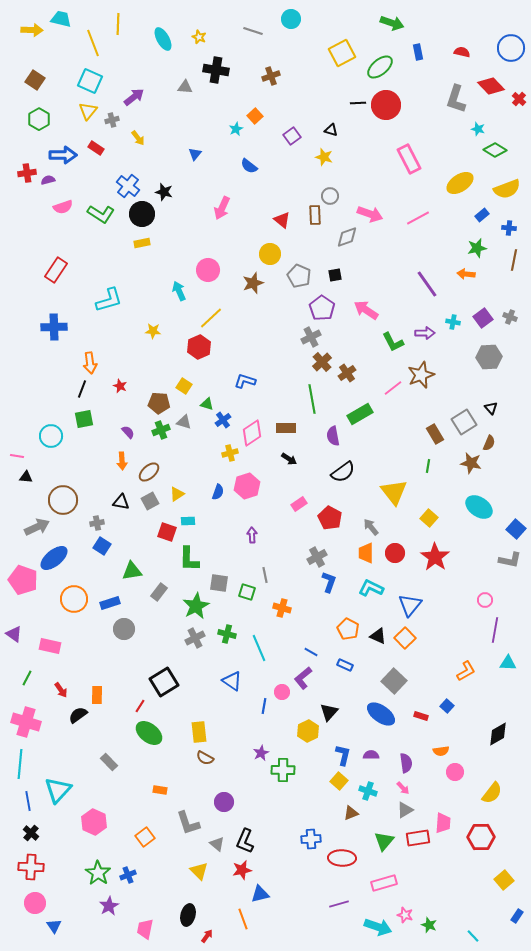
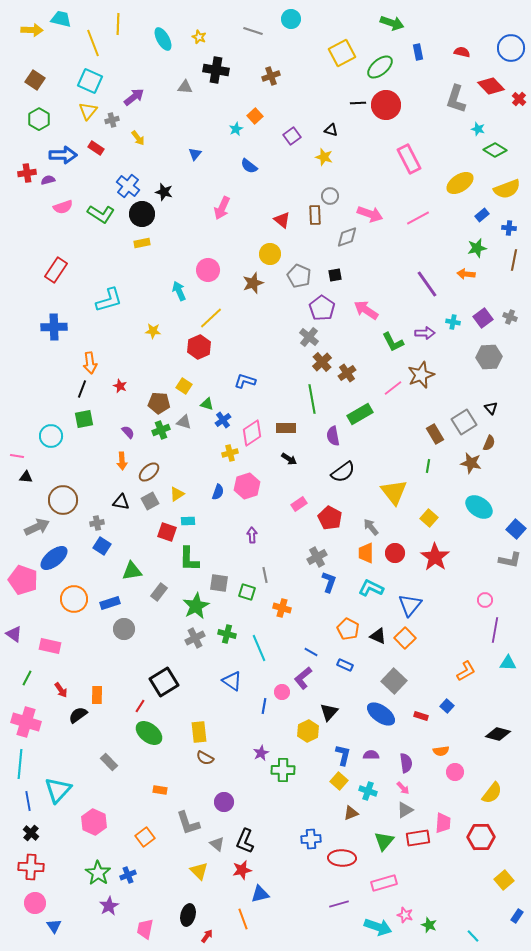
gray cross at (311, 337): moved 2 px left; rotated 24 degrees counterclockwise
black diamond at (498, 734): rotated 45 degrees clockwise
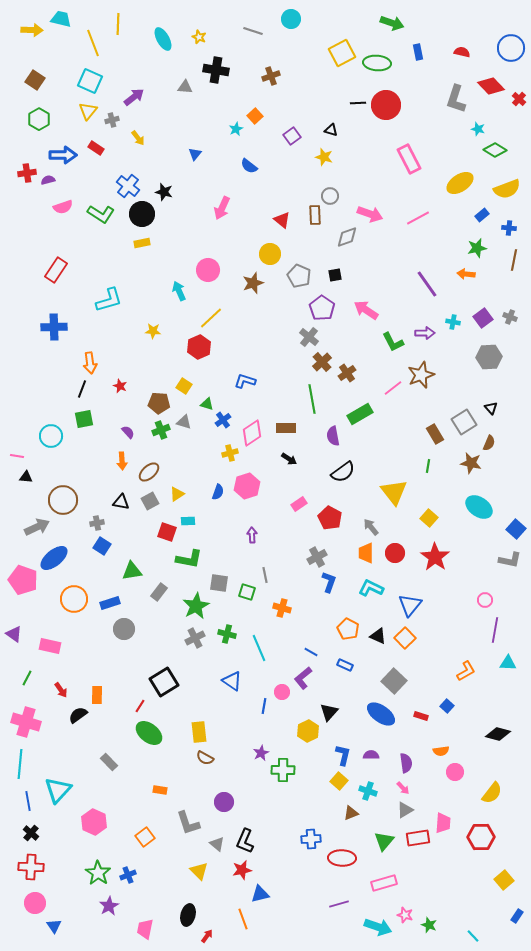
green ellipse at (380, 67): moved 3 px left, 4 px up; rotated 44 degrees clockwise
green L-shape at (189, 559): rotated 80 degrees counterclockwise
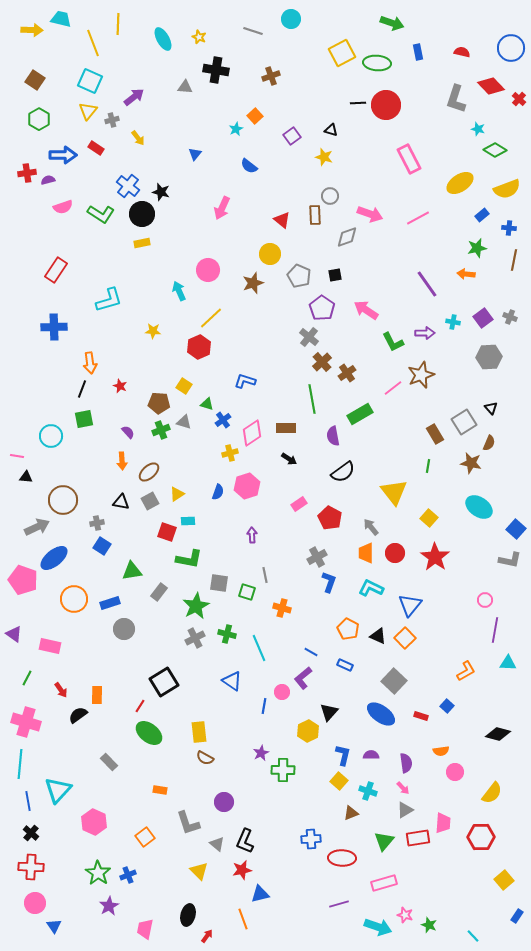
black star at (164, 192): moved 3 px left
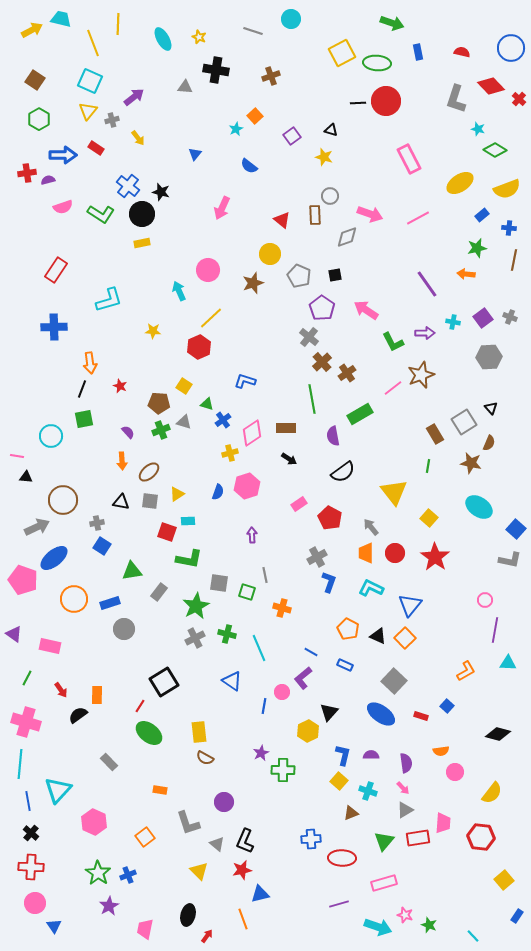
yellow arrow at (32, 30): rotated 30 degrees counterclockwise
red circle at (386, 105): moved 4 px up
gray square at (150, 501): rotated 36 degrees clockwise
red hexagon at (481, 837): rotated 8 degrees clockwise
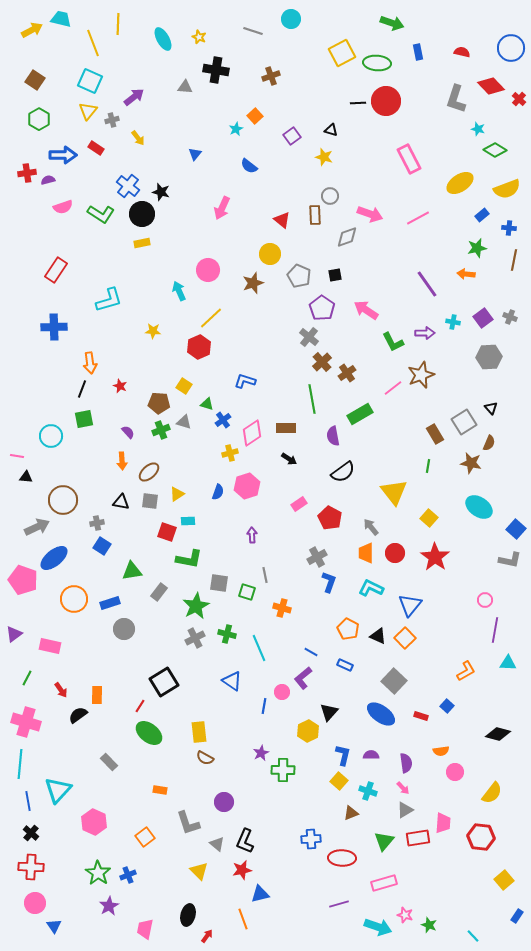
purple triangle at (14, 634): rotated 48 degrees clockwise
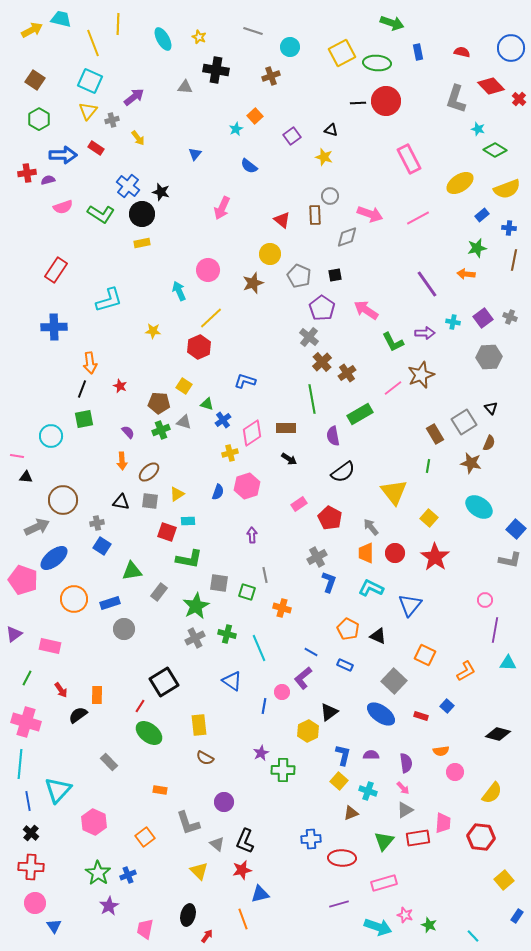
cyan circle at (291, 19): moved 1 px left, 28 px down
orange square at (405, 638): moved 20 px right, 17 px down; rotated 20 degrees counterclockwise
black triangle at (329, 712): rotated 12 degrees clockwise
yellow rectangle at (199, 732): moved 7 px up
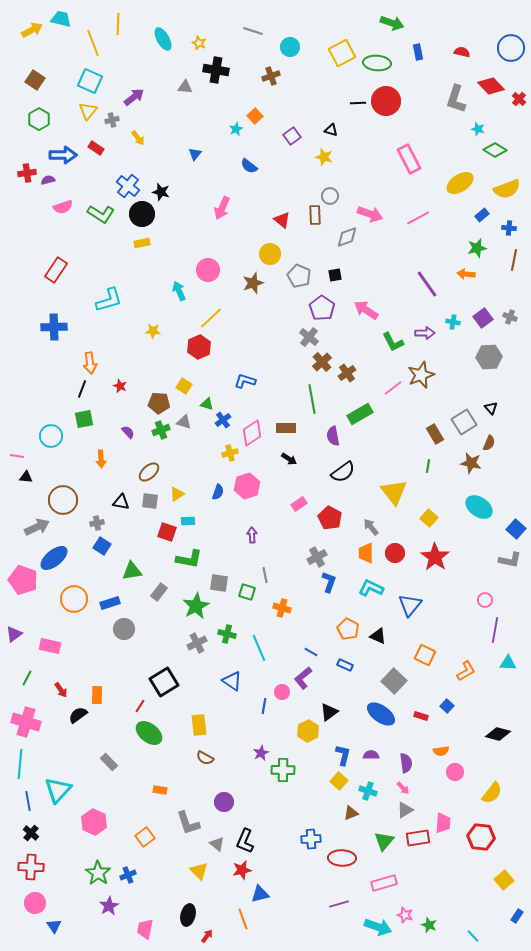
yellow star at (199, 37): moved 6 px down
orange arrow at (122, 461): moved 21 px left, 2 px up
gray cross at (195, 638): moved 2 px right, 5 px down
